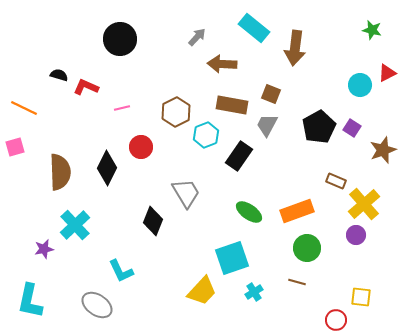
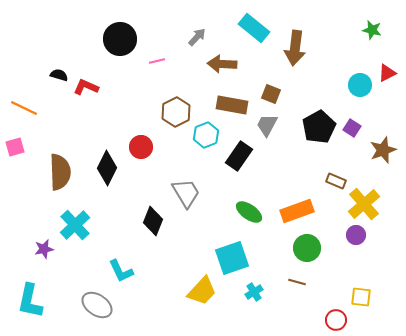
pink line at (122, 108): moved 35 px right, 47 px up
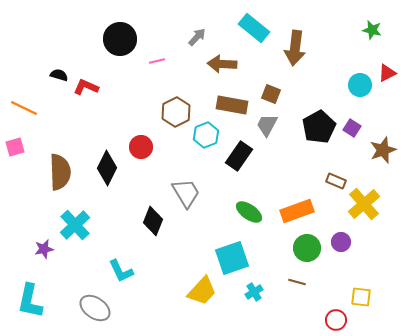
purple circle at (356, 235): moved 15 px left, 7 px down
gray ellipse at (97, 305): moved 2 px left, 3 px down
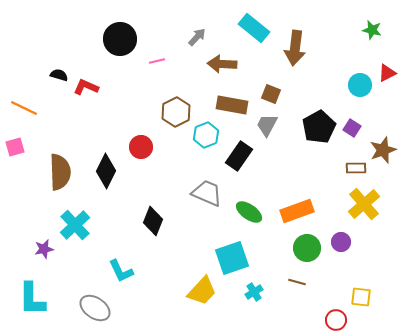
black diamond at (107, 168): moved 1 px left, 3 px down
brown rectangle at (336, 181): moved 20 px right, 13 px up; rotated 24 degrees counterclockwise
gray trapezoid at (186, 193): moved 21 px right; rotated 36 degrees counterclockwise
cyan L-shape at (30, 301): moved 2 px right, 2 px up; rotated 12 degrees counterclockwise
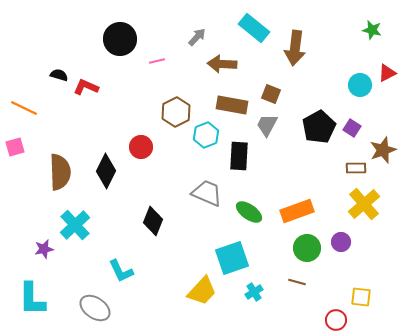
black rectangle at (239, 156): rotated 32 degrees counterclockwise
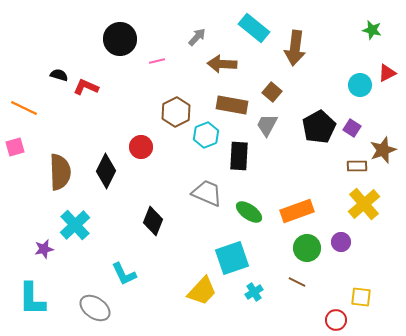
brown square at (271, 94): moved 1 px right, 2 px up; rotated 18 degrees clockwise
brown rectangle at (356, 168): moved 1 px right, 2 px up
cyan L-shape at (121, 271): moved 3 px right, 3 px down
brown line at (297, 282): rotated 12 degrees clockwise
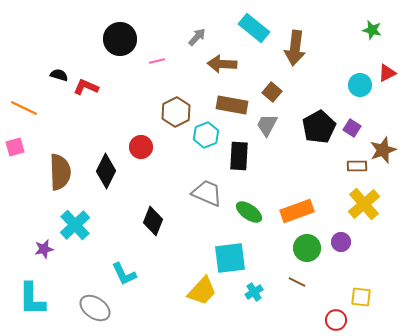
cyan square at (232, 258): moved 2 px left; rotated 12 degrees clockwise
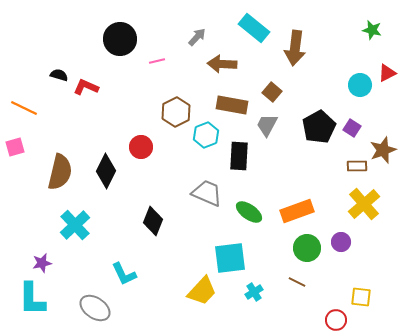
brown semicircle at (60, 172): rotated 15 degrees clockwise
purple star at (44, 249): moved 2 px left, 14 px down
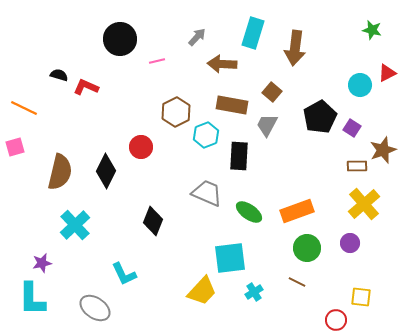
cyan rectangle at (254, 28): moved 1 px left, 5 px down; rotated 68 degrees clockwise
black pentagon at (319, 127): moved 1 px right, 10 px up
purple circle at (341, 242): moved 9 px right, 1 px down
